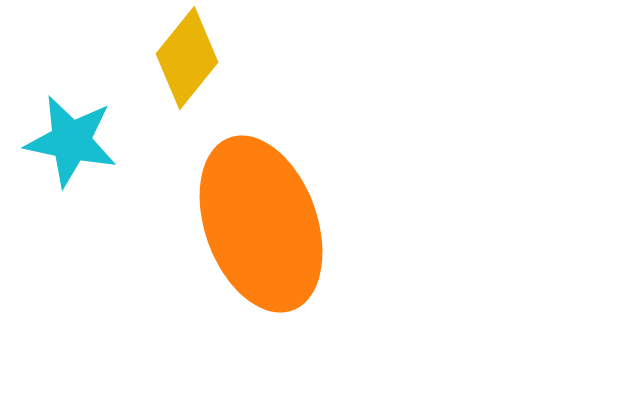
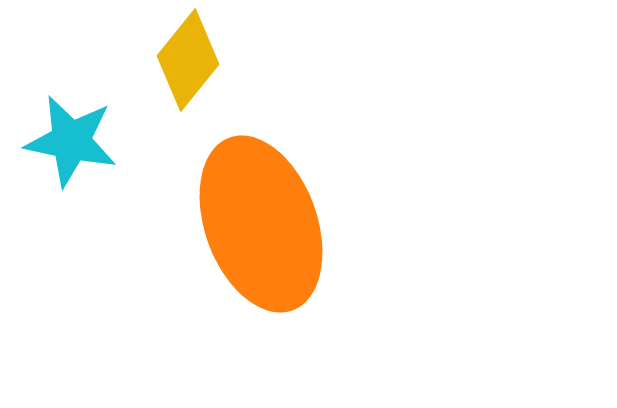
yellow diamond: moved 1 px right, 2 px down
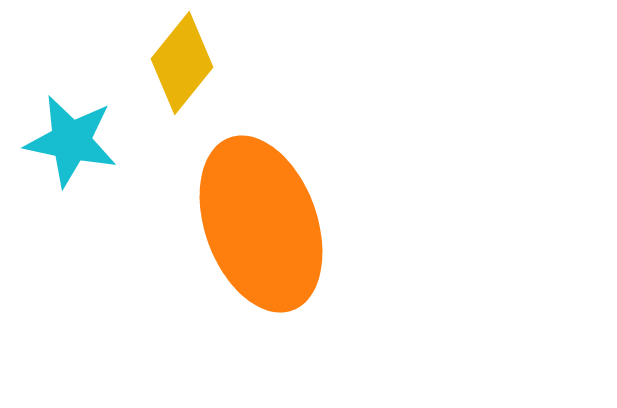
yellow diamond: moved 6 px left, 3 px down
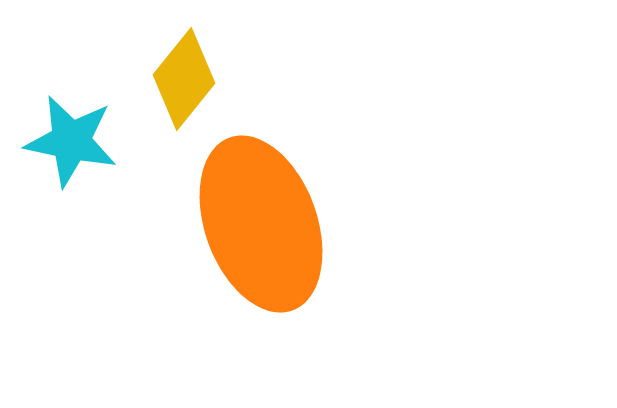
yellow diamond: moved 2 px right, 16 px down
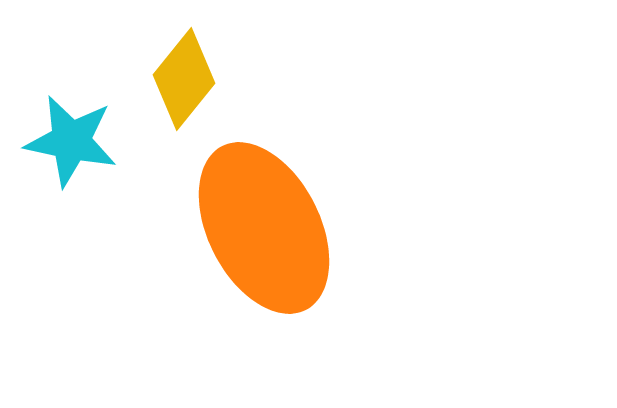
orange ellipse: moved 3 px right, 4 px down; rotated 7 degrees counterclockwise
